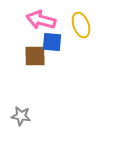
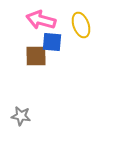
brown square: moved 1 px right
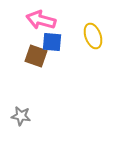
yellow ellipse: moved 12 px right, 11 px down
brown square: rotated 20 degrees clockwise
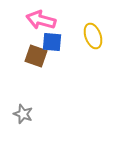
gray star: moved 2 px right, 2 px up; rotated 12 degrees clockwise
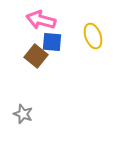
brown square: rotated 20 degrees clockwise
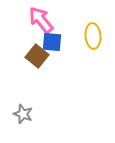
pink arrow: rotated 36 degrees clockwise
yellow ellipse: rotated 15 degrees clockwise
brown square: moved 1 px right
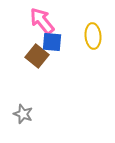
pink arrow: moved 1 px right, 1 px down
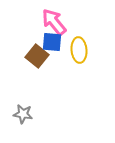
pink arrow: moved 12 px right, 1 px down
yellow ellipse: moved 14 px left, 14 px down
gray star: rotated 12 degrees counterclockwise
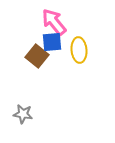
blue square: rotated 10 degrees counterclockwise
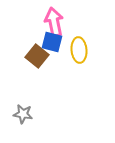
pink arrow: rotated 28 degrees clockwise
blue square: rotated 20 degrees clockwise
